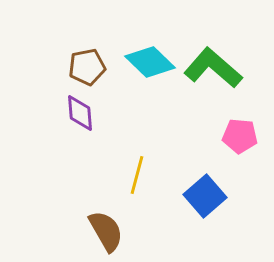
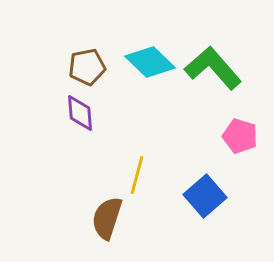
green L-shape: rotated 8 degrees clockwise
pink pentagon: rotated 12 degrees clockwise
brown semicircle: moved 1 px right, 13 px up; rotated 132 degrees counterclockwise
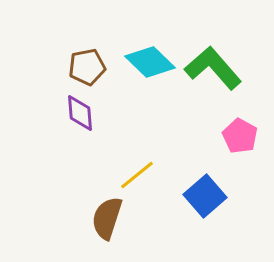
pink pentagon: rotated 12 degrees clockwise
yellow line: rotated 36 degrees clockwise
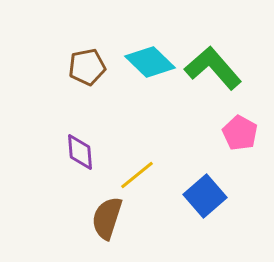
purple diamond: moved 39 px down
pink pentagon: moved 3 px up
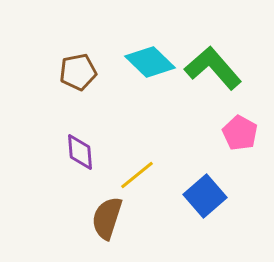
brown pentagon: moved 9 px left, 5 px down
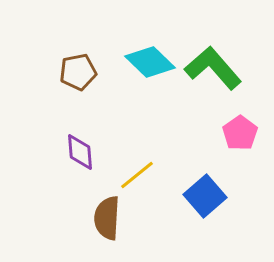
pink pentagon: rotated 8 degrees clockwise
brown semicircle: rotated 15 degrees counterclockwise
